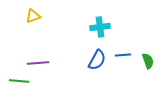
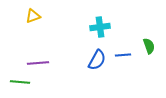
green semicircle: moved 1 px right, 15 px up
green line: moved 1 px right, 1 px down
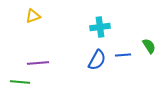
green semicircle: rotated 14 degrees counterclockwise
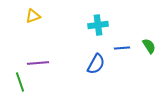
cyan cross: moved 2 px left, 2 px up
blue line: moved 1 px left, 7 px up
blue semicircle: moved 1 px left, 4 px down
green line: rotated 66 degrees clockwise
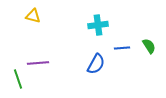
yellow triangle: rotated 35 degrees clockwise
green line: moved 2 px left, 3 px up
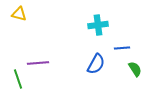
yellow triangle: moved 14 px left, 2 px up
green semicircle: moved 14 px left, 23 px down
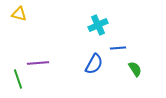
cyan cross: rotated 18 degrees counterclockwise
blue line: moved 4 px left
blue semicircle: moved 2 px left
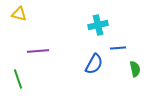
cyan cross: rotated 12 degrees clockwise
purple line: moved 12 px up
green semicircle: rotated 21 degrees clockwise
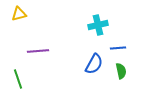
yellow triangle: rotated 28 degrees counterclockwise
green semicircle: moved 14 px left, 2 px down
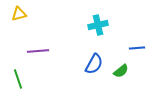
blue line: moved 19 px right
green semicircle: rotated 63 degrees clockwise
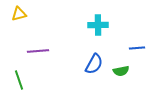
cyan cross: rotated 12 degrees clockwise
green semicircle: rotated 28 degrees clockwise
green line: moved 1 px right, 1 px down
